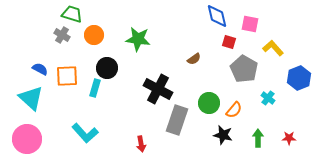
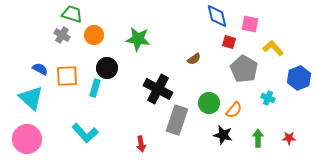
cyan cross: rotated 16 degrees counterclockwise
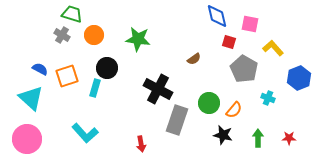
orange square: rotated 15 degrees counterclockwise
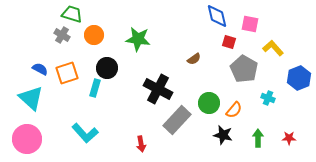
orange square: moved 3 px up
gray rectangle: rotated 24 degrees clockwise
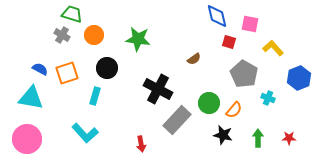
gray pentagon: moved 5 px down
cyan rectangle: moved 8 px down
cyan triangle: rotated 32 degrees counterclockwise
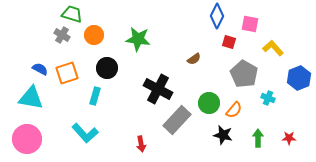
blue diamond: rotated 40 degrees clockwise
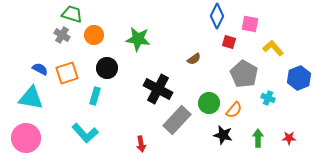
pink circle: moved 1 px left, 1 px up
